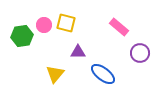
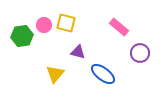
purple triangle: rotated 14 degrees clockwise
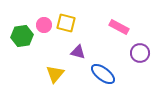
pink rectangle: rotated 12 degrees counterclockwise
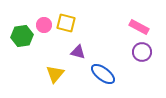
pink rectangle: moved 20 px right
purple circle: moved 2 px right, 1 px up
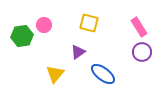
yellow square: moved 23 px right
pink rectangle: rotated 30 degrees clockwise
purple triangle: rotated 49 degrees counterclockwise
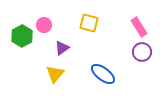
green hexagon: rotated 20 degrees counterclockwise
purple triangle: moved 16 px left, 4 px up
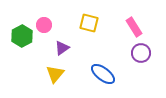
pink rectangle: moved 5 px left
purple circle: moved 1 px left, 1 px down
